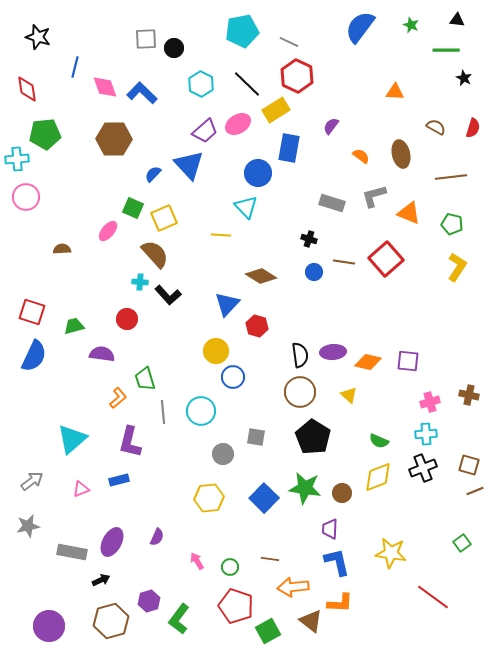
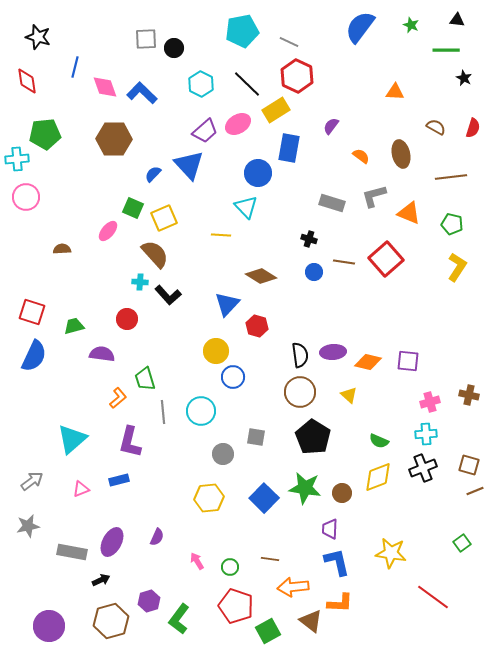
red diamond at (27, 89): moved 8 px up
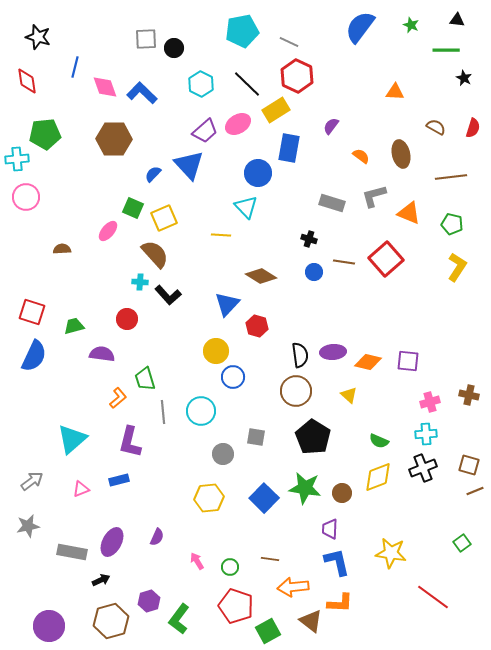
brown circle at (300, 392): moved 4 px left, 1 px up
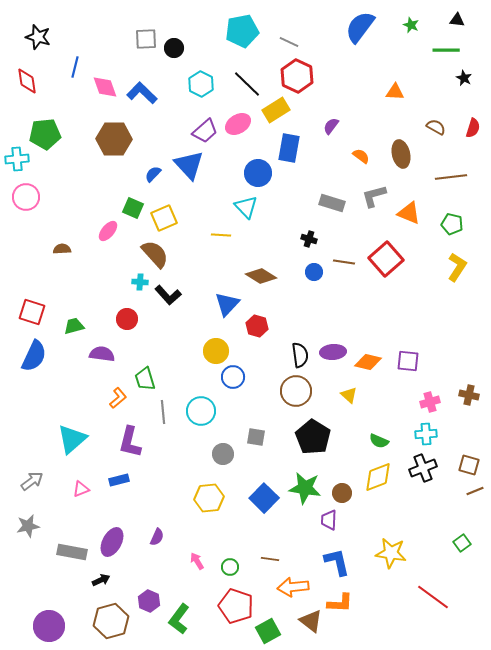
purple trapezoid at (330, 529): moved 1 px left, 9 px up
purple hexagon at (149, 601): rotated 20 degrees counterclockwise
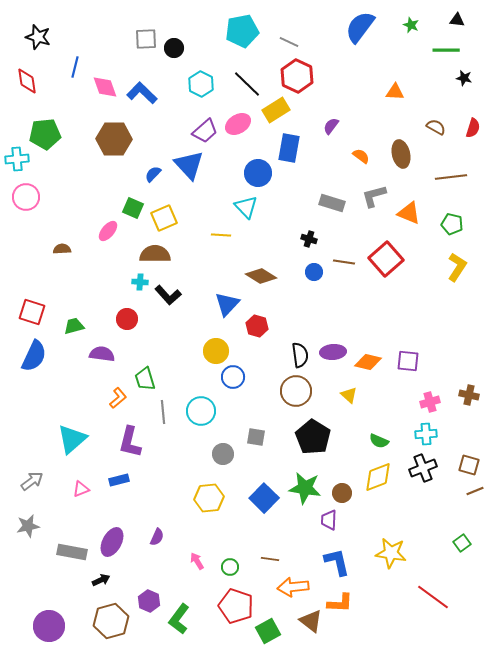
black star at (464, 78): rotated 14 degrees counterclockwise
brown semicircle at (155, 254): rotated 48 degrees counterclockwise
